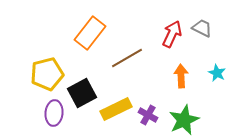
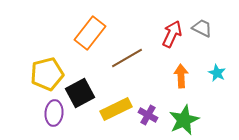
black square: moved 2 px left
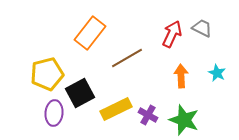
green star: rotated 28 degrees counterclockwise
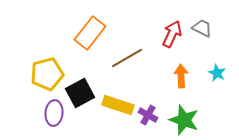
yellow rectangle: moved 2 px right, 4 px up; rotated 44 degrees clockwise
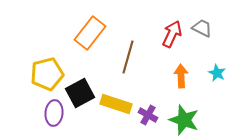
brown line: moved 1 px right, 1 px up; rotated 44 degrees counterclockwise
yellow rectangle: moved 2 px left, 1 px up
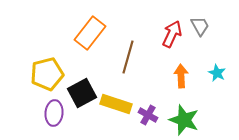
gray trapezoid: moved 2 px left, 2 px up; rotated 35 degrees clockwise
black square: moved 2 px right
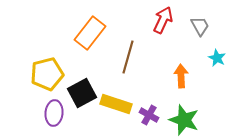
red arrow: moved 9 px left, 14 px up
cyan star: moved 15 px up
purple cross: moved 1 px right
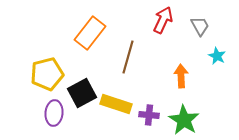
cyan star: moved 2 px up
purple cross: rotated 24 degrees counterclockwise
green star: rotated 12 degrees clockwise
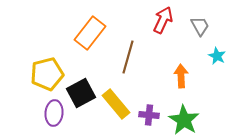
black square: moved 1 px left
yellow rectangle: rotated 32 degrees clockwise
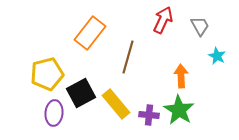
green star: moved 5 px left, 10 px up
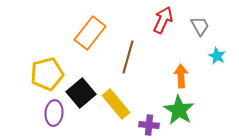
black square: rotated 12 degrees counterclockwise
purple cross: moved 10 px down
